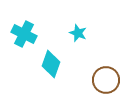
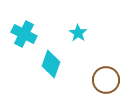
cyan star: rotated 12 degrees clockwise
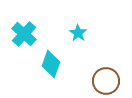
cyan cross: rotated 15 degrees clockwise
brown circle: moved 1 px down
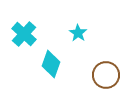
brown circle: moved 6 px up
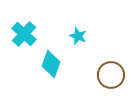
cyan star: moved 3 px down; rotated 12 degrees counterclockwise
brown circle: moved 5 px right
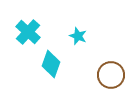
cyan cross: moved 4 px right, 2 px up
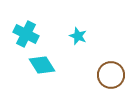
cyan cross: moved 2 px left, 2 px down; rotated 15 degrees counterclockwise
cyan diamond: moved 9 px left, 1 px down; rotated 52 degrees counterclockwise
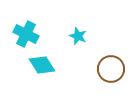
brown circle: moved 6 px up
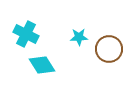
cyan star: moved 1 px right, 1 px down; rotated 24 degrees counterclockwise
brown circle: moved 2 px left, 20 px up
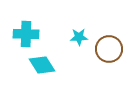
cyan cross: rotated 25 degrees counterclockwise
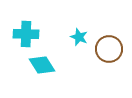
cyan star: rotated 24 degrees clockwise
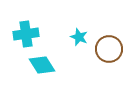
cyan cross: rotated 10 degrees counterclockwise
